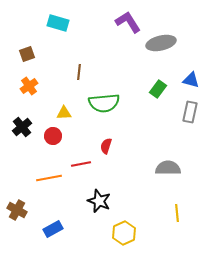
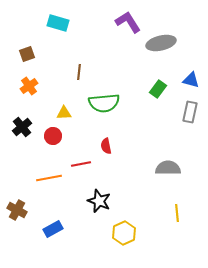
red semicircle: rotated 28 degrees counterclockwise
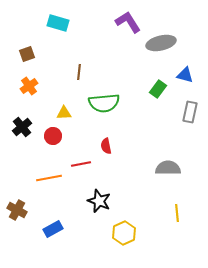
blue triangle: moved 6 px left, 5 px up
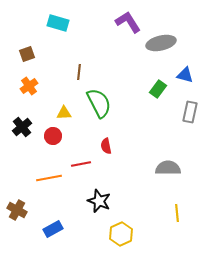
green semicircle: moved 5 px left; rotated 112 degrees counterclockwise
yellow hexagon: moved 3 px left, 1 px down
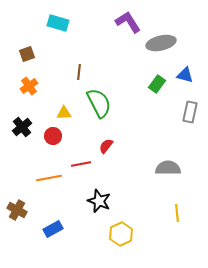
green rectangle: moved 1 px left, 5 px up
red semicircle: rotated 49 degrees clockwise
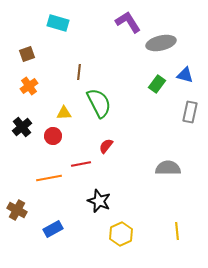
yellow line: moved 18 px down
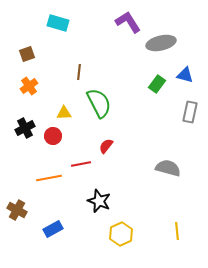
black cross: moved 3 px right, 1 px down; rotated 12 degrees clockwise
gray semicircle: rotated 15 degrees clockwise
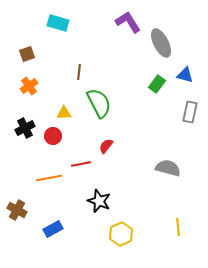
gray ellipse: rotated 76 degrees clockwise
yellow line: moved 1 px right, 4 px up
